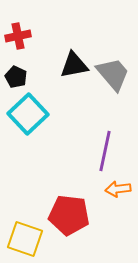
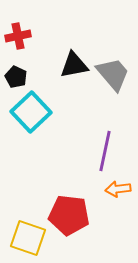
cyan square: moved 3 px right, 2 px up
yellow square: moved 3 px right, 1 px up
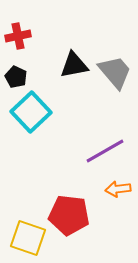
gray trapezoid: moved 2 px right, 2 px up
purple line: rotated 48 degrees clockwise
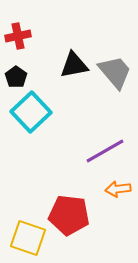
black pentagon: rotated 10 degrees clockwise
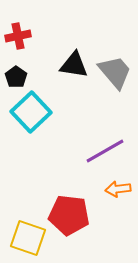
black triangle: rotated 20 degrees clockwise
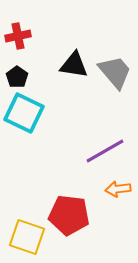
black pentagon: moved 1 px right
cyan square: moved 7 px left, 1 px down; rotated 21 degrees counterclockwise
yellow square: moved 1 px left, 1 px up
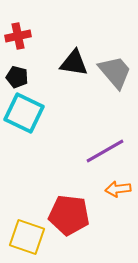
black triangle: moved 2 px up
black pentagon: rotated 20 degrees counterclockwise
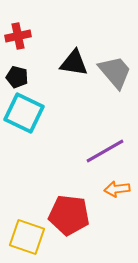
orange arrow: moved 1 px left
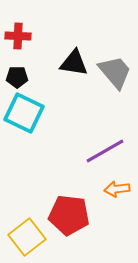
red cross: rotated 15 degrees clockwise
black pentagon: rotated 15 degrees counterclockwise
yellow square: rotated 33 degrees clockwise
